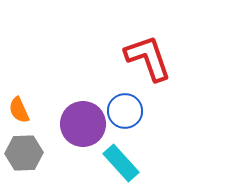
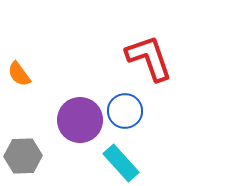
red L-shape: moved 1 px right
orange semicircle: moved 36 px up; rotated 12 degrees counterclockwise
purple circle: moved 3 px left, 4 px up
gray hexagon: moved 1 px left, 3 px down
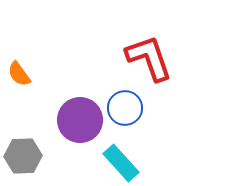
blue circle: moved 3 px up
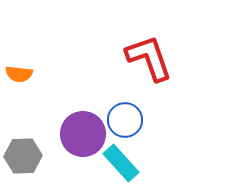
orange semicircle: rotated 48 degrees counterclockwise
blue circle: moved 12 px down
purple circle: moved 3 px right, 14 px down
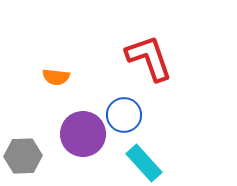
orange semicircle: moved 37 px right, 3 px down
blue circle: moved 1 px left, 5 px up
cyan rectangle: moved 23 px right
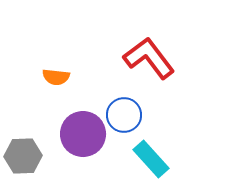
red L-shape: rotated 18 degrees counterclockwise
cyan rectangle: moved 7 px right, 4 px up
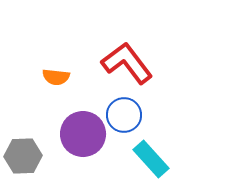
red L-shape: moved 22 px left, 5 px down
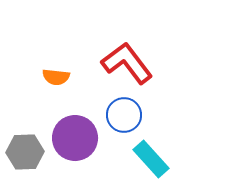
purple circle: moved 8 px left, 4 px down
gray hexagon: moved 2 px right, 4 px up
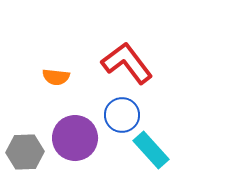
blue circle: moved 2 px left
cyan rectangle: moved 9 px up
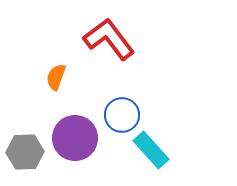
red L-shape: moved 18 px left, 24 px up
orange semicircle: rotated 104 degrees clockwise
